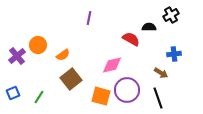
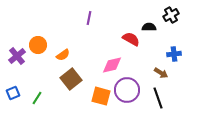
green line: moved 2 px left, 1 px down
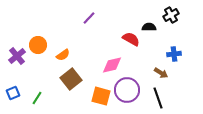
purple line: rotated 32 degrees clockwise
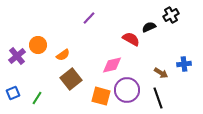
black semicircle: rotated 24 degrees counterclockwise
blue cross: moved 10 px right, 10 px down
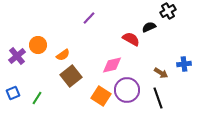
black cross: moved 3 px left, 4 px up
brown square: moved 3 px up
orange square: rotated 18 degrees clockwise
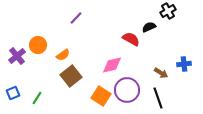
purple line: moved 13 px left
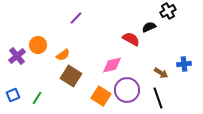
brown square: rotated 20 degrees counterclockwise
blue square: moved 2 px down
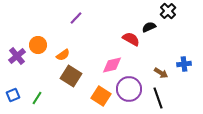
black cross: rotated 14 degrees counterclockwise
purple circle: moved 2 px right, 1 px up
